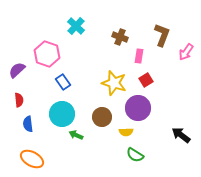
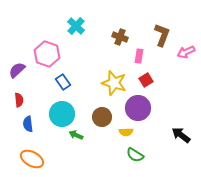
pink arrow: rotated 30 degrees clockwise
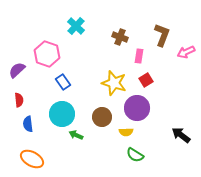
purple circle: moved 1 px left
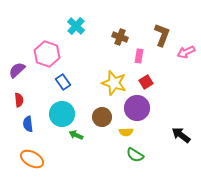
red square: moved 2 px down
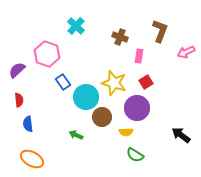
brown L-shape: moved 2 px left, 4 px up
cyan circle: moved 24 px right, 17 px up
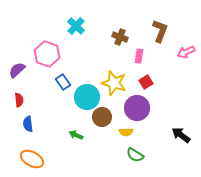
cyan circle: moved 1 px right
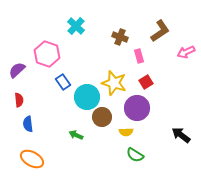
brown L-shape: rotated 35 degrees clockwise
pink rectangle: rotated 24 degrees counterclockwise
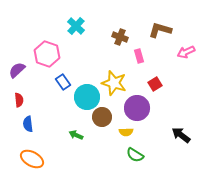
brown L-shape: moved 1 px up; rotated 130 degrees counterclockwise
red square: moved 9 px right, 2 px down
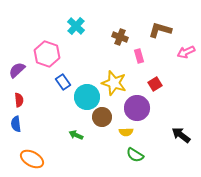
blue semicircle: moved 12 px left
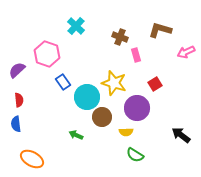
pink rectangle: moved 3 px left, 1 px up
